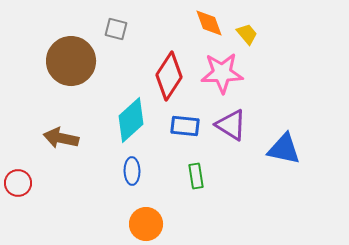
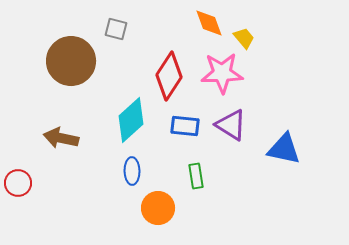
yellow trapezoid: moved 3 px left, 4 px down
orange circle: moved 12 px right, 16 px up
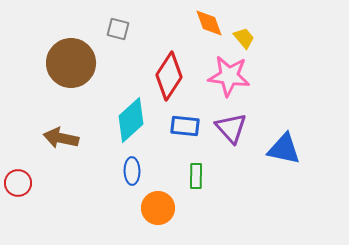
gray square: moved 2 px right
brown circle: moved 2 px down
pink star: moved 7 px right, 3 px down; rotated 9 degrees clockwise
purple triangle: moved 3 px down; rotated 16 degrees clockwise
green rectangle: rotated 10 degrees clockwise
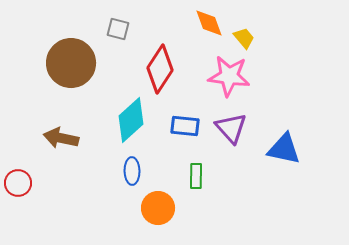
red diamond: moved 9 px left, 7 px up
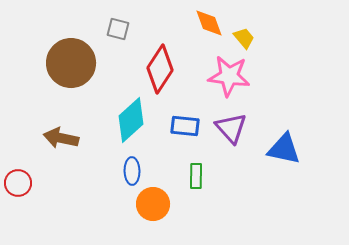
orange circle: moved 5 px left, 4 px up
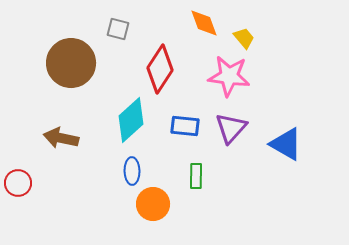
orange diamond: moved 5 px left
purple triangle: rotated 24 degrees clockwise
blue triangle: moved 2 px right, 5 px up; rotated 18 degrees clockwise
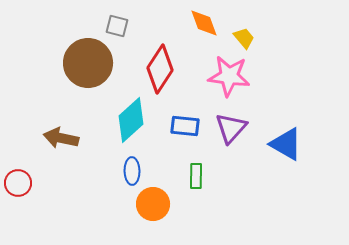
gray square: moved 1 px left, 3 px up
brown circle: moved 17 px right
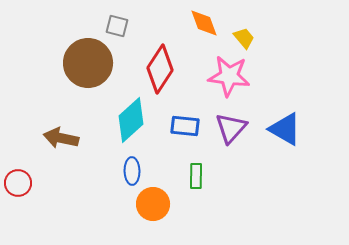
blue triangle: moved 1 px left, 15 px up
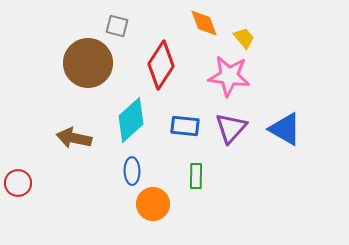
red diamond: moved 1 px right, 4 px up
brown arrow: moved 13 px right
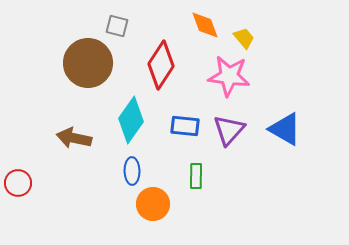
orange diamond: moved 1 px right, 2 px down
cyan diamond: rotated 12 degrees counterclockwise
purple triangle: moved 2 px left, 2 px down
